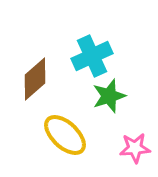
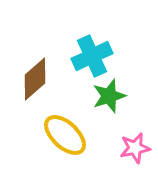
pink star: rotated 8 degrees counterclockwise
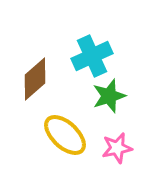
pink star: moved 18 px left
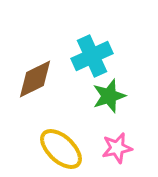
brown diamond: rotated 15 degrees clockwise
yellow ellipse: moved 4 px left, 14 px down
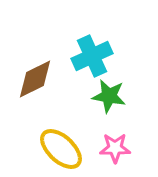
green star: rotated 28 degrees clockwise
pink star: moved 2 px left; rotated 12 degrees clockwise
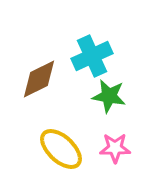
brown diamond: moved 4 px right
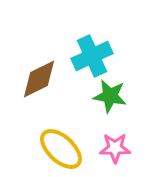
green star: moved 1 px right
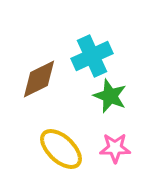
green star: rotated 12 degrees clockwise
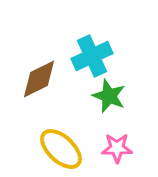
green star: moved 1 px left
pink star: moved 2 px right
